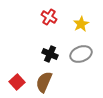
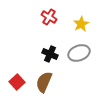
gray ellipse: moved 2 px left, 1 px up
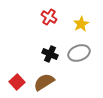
brown semicircle: rotated 35 degrees clockwise
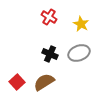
yellow star: rotated 14 degrees counterclockwise
